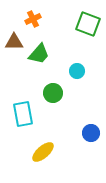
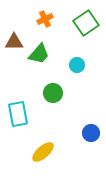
orange cross: moved 12 px right
green square: moved 2 px left, 1 px up; rotated 35 degrees clockwise
cyan circle: moved 6 px up
cyan rectangle: moved 5 px left
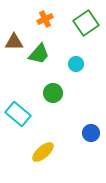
cyan circle: moved 1 px left, 1 px up
cyan rectangle: rotated 40 degrees counterclockwise
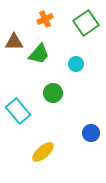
cyan rectangle: moved 3 px up; rotated 10 degrees clockwise
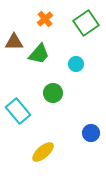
orange cross: rotated 14 degrees counterclockwise
